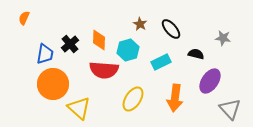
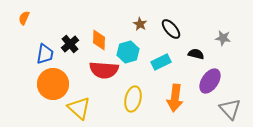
cyan hexagon: moved 2 px down
yellow ellipse: rotated 20 degrees counterclockwise
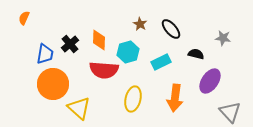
gray triangle: moved 3 px down
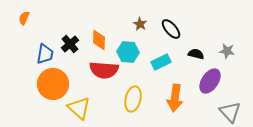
gray star: moved 4 px right, 13 px down
cyan hexagon: rotated 20 degrees clockwise
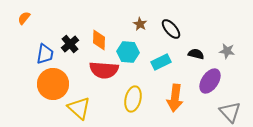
orange semicircle: rotated 16 degrees clockwise
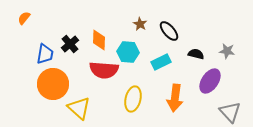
black ellipse: moved 2 px left, 2 px down
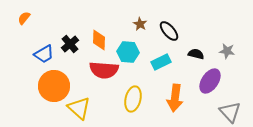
blue trapezoid: moved 1 px left; rotated 50 degrees clockwise
orange circle: moved 1 px right, 2 px down
